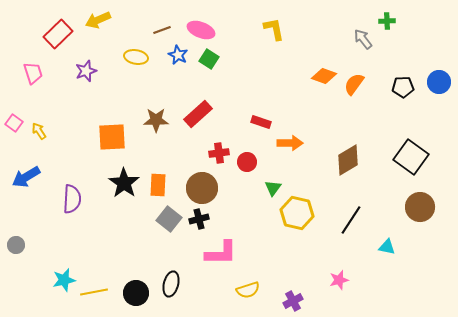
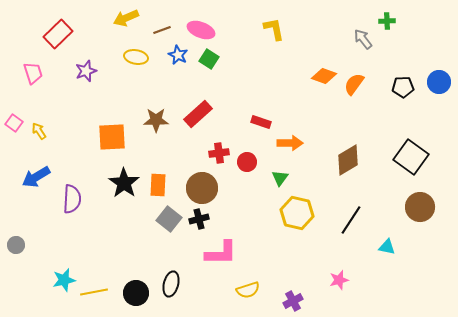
yellow arrow at (98, 20): moved 28 px right, 2 px up
blue arrow at (26, 177): moved 10 px right
green triangle at (273, 188): moved 7 px right, 10 px up
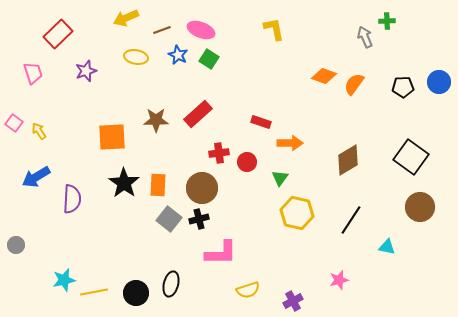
gray arrow at (363, 39): moved 2 px right, 2 px up; rotated 15 degrees clockwise
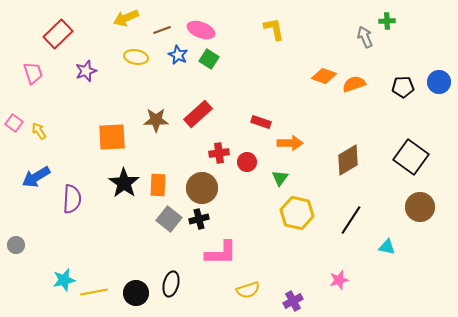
orange semicircle at (354, 84): rotated 35 degrees clockwise
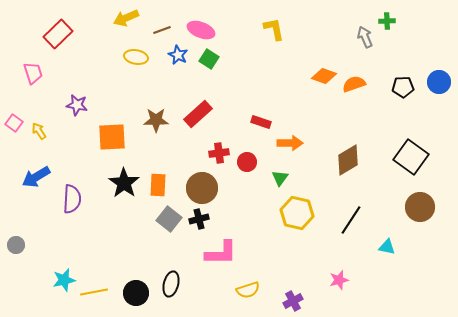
purple star at (86, 71): moved 9 px left, 34 px down; rotated 30 degrees clockwise
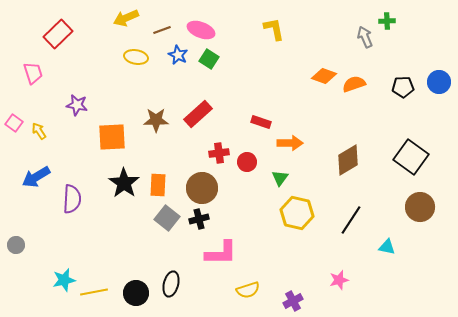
gray square at (169, 219): moved 2 px left, 1 px up
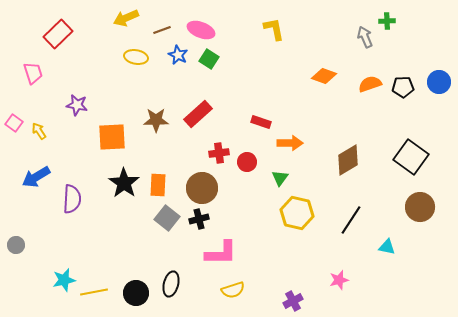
orange semicircle at (354, 84): moved 16 px right
yellow semicircle at (248, 290): moved 15 px left
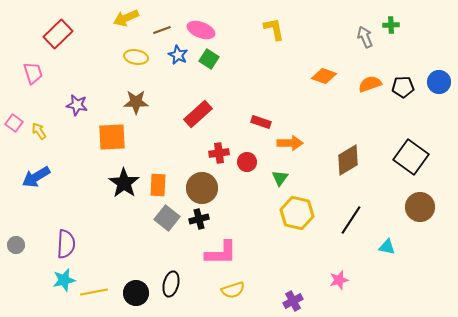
green cross at (387, 21): moved 4 px right, 4 px down
brown star at (156, 120): moved 20 px left, 18 px up
purple semicircle at (72, 199): moved 6 px left, 45 px down
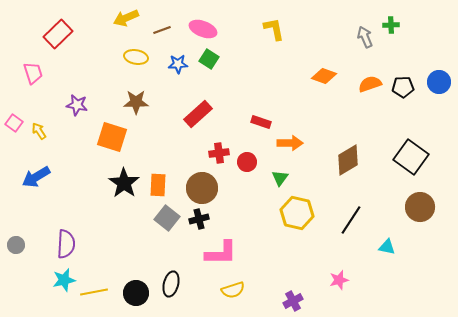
pink ellipse at (201, 30): moved 2 px right, 1 px up
blue star at (178, 55): moved 9 px down; rotated 30 degrees counterclockwise
orange square at (112, 137): rotated 20 degrees clockwise
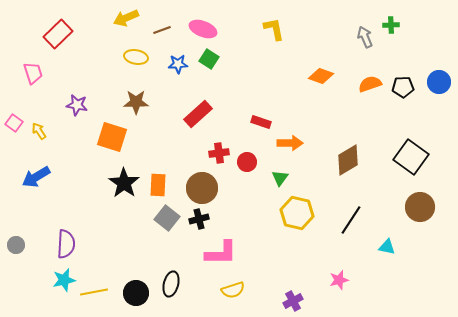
orange diamond at (324, 76): moved 3 px left
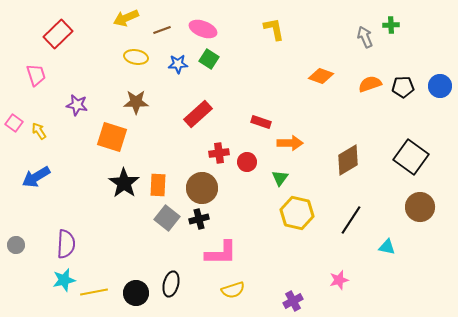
pink trapezoid at (33, 73): moved 3 px right, 2 px down
blue circle at (439, 82): moved 1 px right, 4 px down
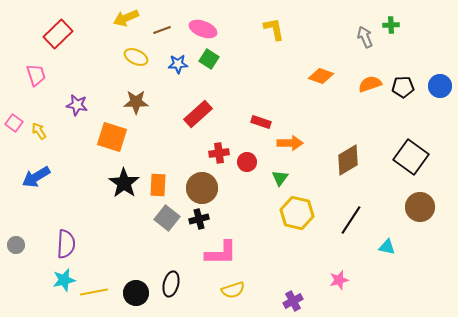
yellow ellipse at (136, 57): rotated 15 degrees clockwise
